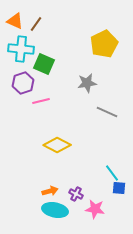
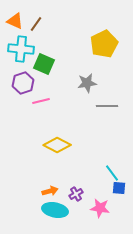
gray line: moved 6 px up; rotated 25 degrees counterclockwise
purple cross: rotated 32 degrees clockwise
pink star: moved 5 px right, 1 px up
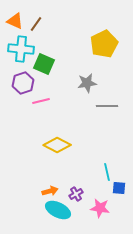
cyan line: moved 5 px left, 1 px up; rotated 24 degrees clockwise
cyan ellipse: moved 3 px right; rotated 15 degrees clockwise
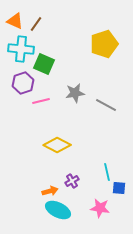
yellow pentagon: rotated 8 degrees clockwise
gray star: moved 12 px left, 10 px down
gray line: moved 1 px left, 1 px up; rotated 30 degrees clockwise
purple cross: moved 4 px left, 13 px up
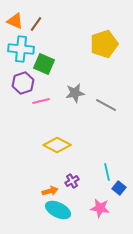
blue square: rotated 32 degrees clockwise
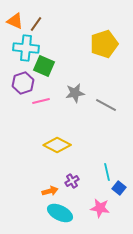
cyan cross: moved 5 px right, 1 px up
green square: moved 2 px down
cyan ellipse: moved 2 px right, 3 px down
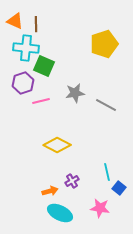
brown line: rotated 35 degrees counterclockwise
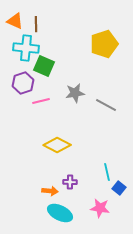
purple cross: moved 2 px left, 1 px down; rotated 32 degrees clockwise
orange arrow: rotated 21 degrees clockwise
